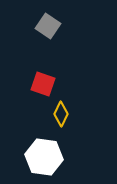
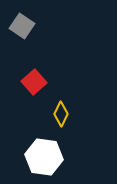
gray square: moved 26 px left
red square: moved 9 px left, 2 px up; rotated 30 degrees clockwise
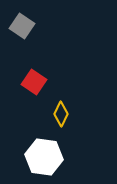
red square: rotated 15 degrees counterclockwise
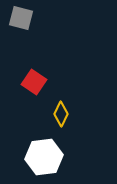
gray square: moved 1 px left, 8 px up; rotated 20 degrees counterclockwise
white hexagon: rotated 15 degrees counterclockwise
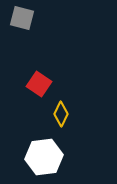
gray square: moved 1 px right
red square: moved 5 px right, 2 px down
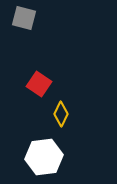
gray square: moved 2 px right
